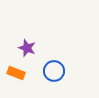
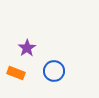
purple star: rotated 18 degrees clockwise
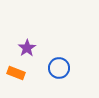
blue circle: moved 5 px right, 3 px up
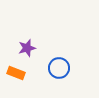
purple star: rotated 18 degrees clockwise
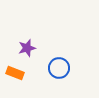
orange rectangle: moved 1 px left
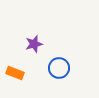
purple star: moved 7 px right, 4 px up
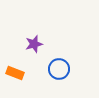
blue circle: moved 1 px down
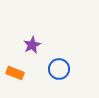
purple star: moved 2 px left, 1 px down; rotated 12 degrees counterclockwise
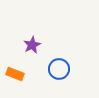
orange rectangle: moved 1 px down
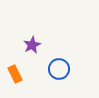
orange rectangle: rotated 42 degrees clockwise
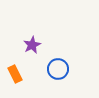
blue circle: moved 1 px left
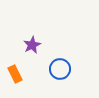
blue circle: moved 2 px right
